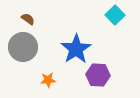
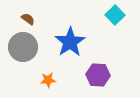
blue star: moved 6 px left, 7 px up
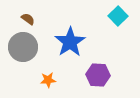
cyan square: moved 3 px right, 1 px down
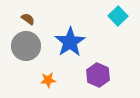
gray circle: moved 3 px right, 1 px up
purple hexagon: rotated 20 degrees clockwise
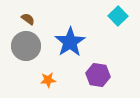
purple hexagon: rotated 15 degrees counterclockwise
